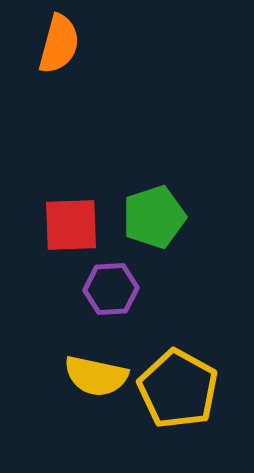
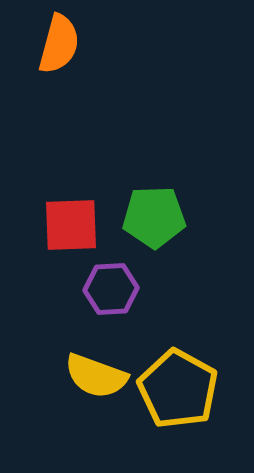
green pentagon: rotated 16 degrees clockwise
yellow semicircle: rotated 8 degrees clockwise
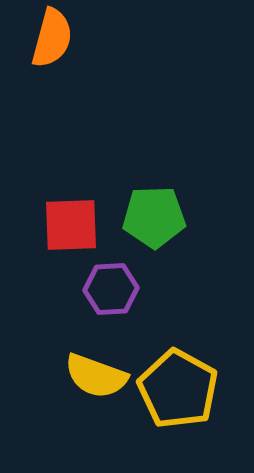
orange semicircle: moved 7 px left, 6 px up
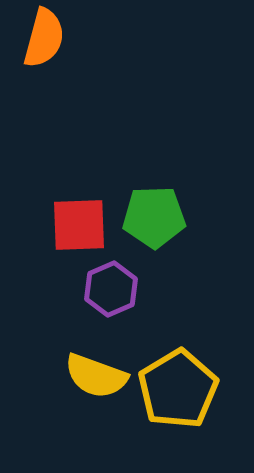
orange semicircle: moved 8 px left
red square: moved 8 px right
purple hexagon: rotated 20 degrees counterclockwise
yellow pentagon: rotated 12 degrees clockwise
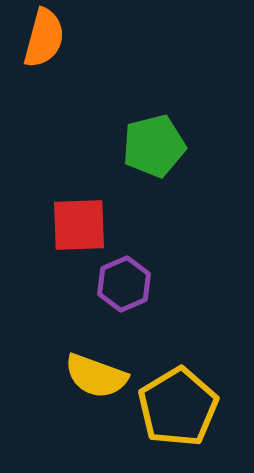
green pentagon: moved 71 px up; rotated 12 degrees counterclockwise
purple hexagon: moved 13 px right, 5 px up
yellow pentagon: moved 18 px down
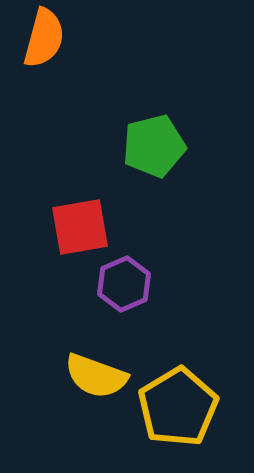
red square: moved 1 px right, 2 px down; rotated 8 degrees counterclockwise
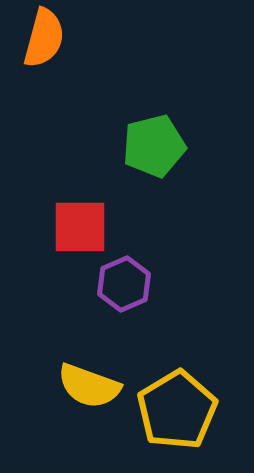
red square: rotated 10 degrees clockwise
yellow semicircle: moved 7 px left, 10 px down
yellow pentagon: moved 1 px left, 3 px down
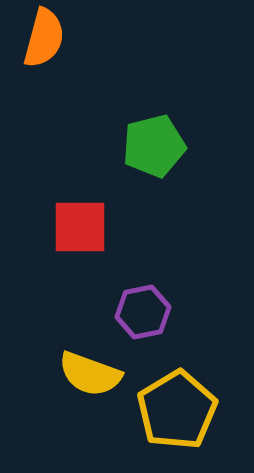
purple hexagon: moved 19 px right, 28 px down; rotated 12 degrees clockwise
yellow semicircle: moved 1 px right, 12 px up
